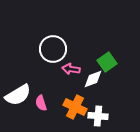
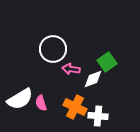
white semicircle: moved 2 px right, 4 px down
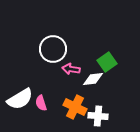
white diamond: rotated 15 degrees clockwise
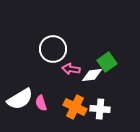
white diamond: moved 1 px left, 4 px up
white cross: moved 2 px right, 7 px up
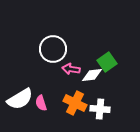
orange cross: moved 4 px up
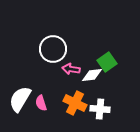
white semicircle: rotated 152 degrees clockwise
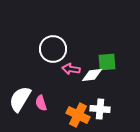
green square: rotated 30 degrees clockwise
orange cross: moved 3 px right, 12 px down
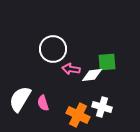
pink semicircle: moved 2 px right
white cross: moved 2 px right, 2 px up; rotated 12 degrees clockwise
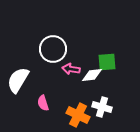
white semicircle: moved 2 px left, 19 px up
